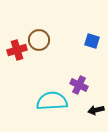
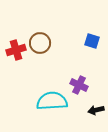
brown circle: moved 1 px right, 3 px down
red cross: moved 1 px left
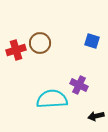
cyan semicircle: moved 2 px up
black arrow: moved 6 px down
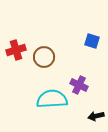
brown circle: moved 4 px right, 14 px down
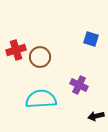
blue square: moved 1 px left, 2 px up
brown circle: moved 4 px left
cyan semicircle: moved 11 px left
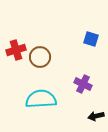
purple cross: moved 4 px right, 1 px up
